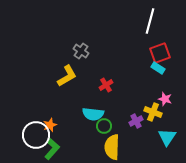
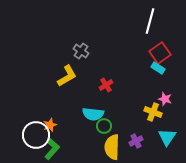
red square: rotated 15 degrees counterclockwise
purple cross: moved 20 px down
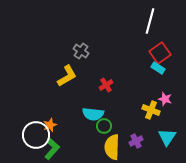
yellow cross: moved 2 px left, 2 px up
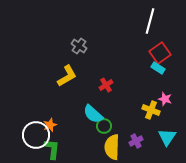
gray cross: moved 2 px left, 5 px up
cyan semicircle: rotated 35 degrees clockwise
green L-shape: rotated 35 degrees counterclockwise
